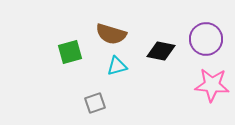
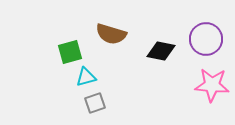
cyan triangle: moved 31 px left, 11 px down
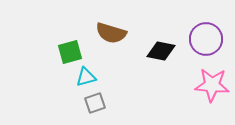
brown semicircle: moved 1 px up
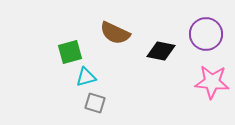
brown semicircle: moved 4 px right; rotated 8 degrees clockwise
purple circle: moved 5 px up
pink star: moved 3 px up
gray square: rotated 35 degrees clockwise
